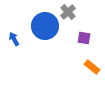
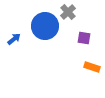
blue arrow: rotated 80 degrees clockwise
orange rectangle: rotated 21 degrees counterclockwise
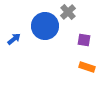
purple square: moved 2 px down
orange rectangle: moved 5 px left
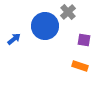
orange rectangle: moved 7 px left, 1 px up
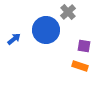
blue circle: moved 1 px right, 4 px down
purple square: moved 6 px down
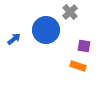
gray cross: moved 2 px right
orange rectangle: moved 2 px left
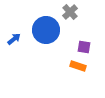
purple square: moved 1 px down
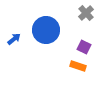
gray cross: moved 16 px right, 1 px down
purple square: rotated 16 degrees clockwise
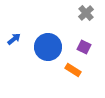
blue circle: moved 2 px right, 17 px down
orange rectangle: moved 5 px left, 4 px down; rotated 14 degrees clockwise
